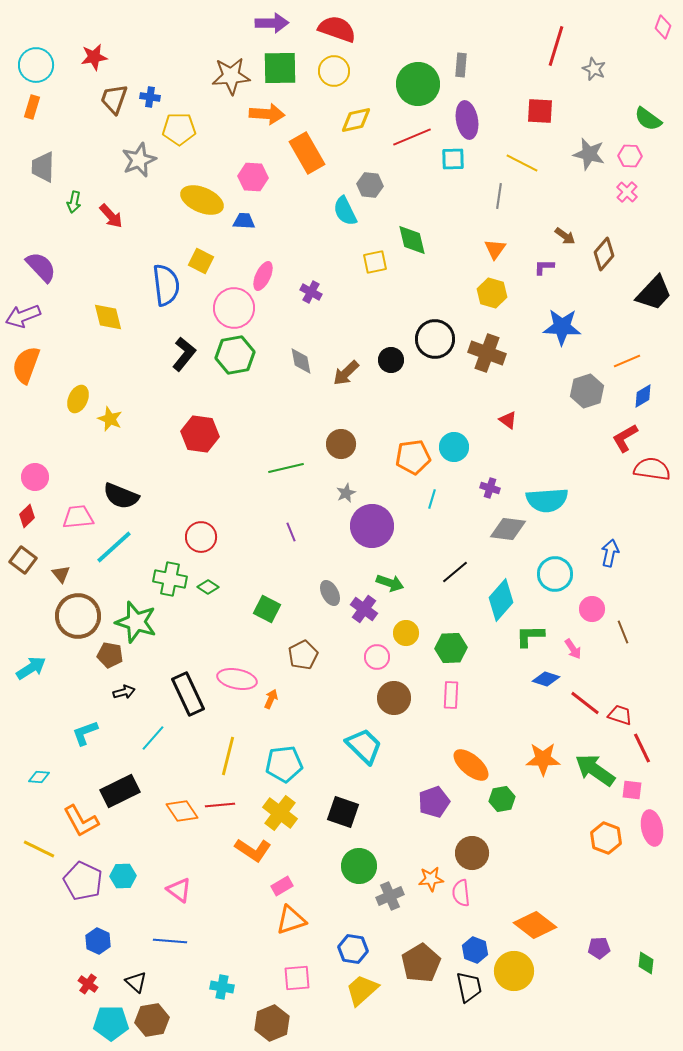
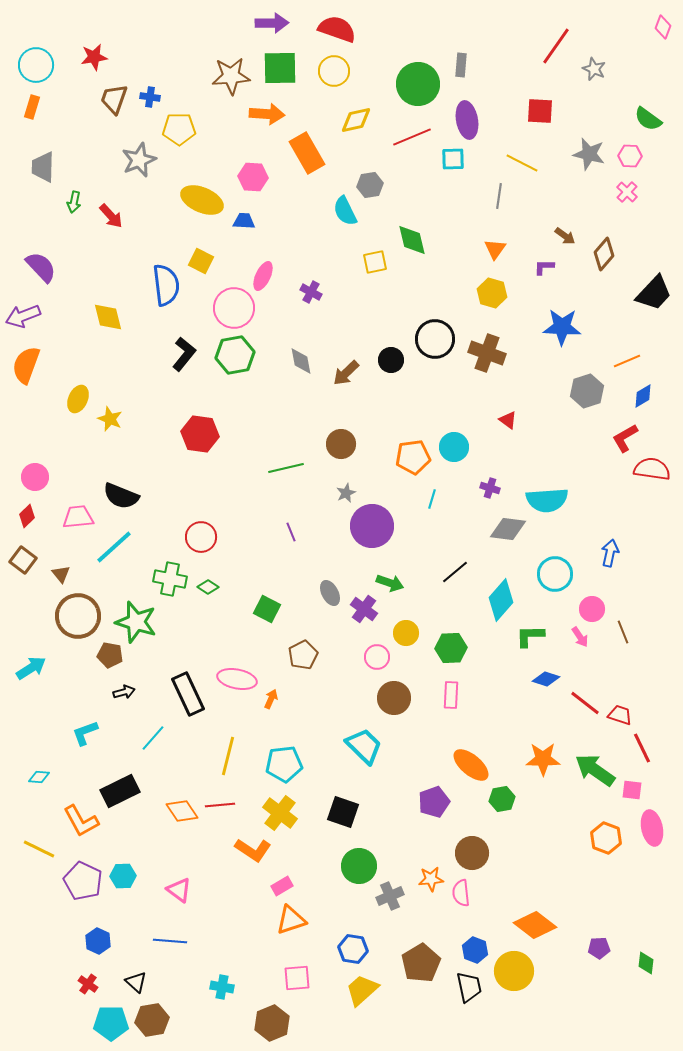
red line at (556, 46): rotated 18 degrees clockwise
gray hexagon at (370, 185): rotated 15 degrees counterclockwise
pink arrow at (573, 649): moved 7 px right, 12 px up
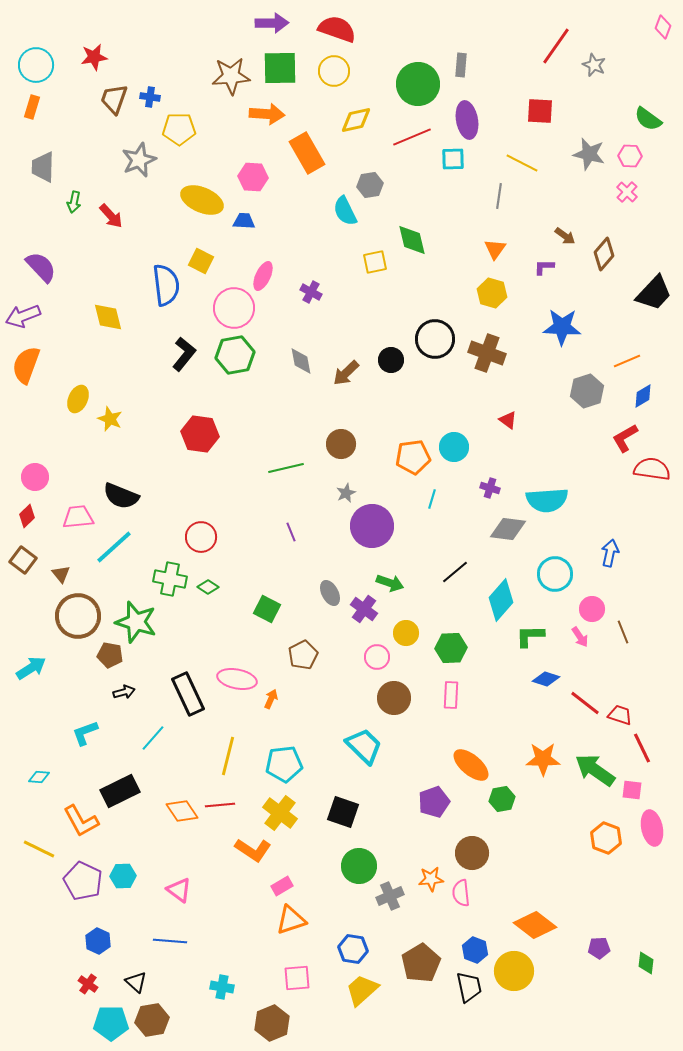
gray star at (594, 69): moved 4 px up
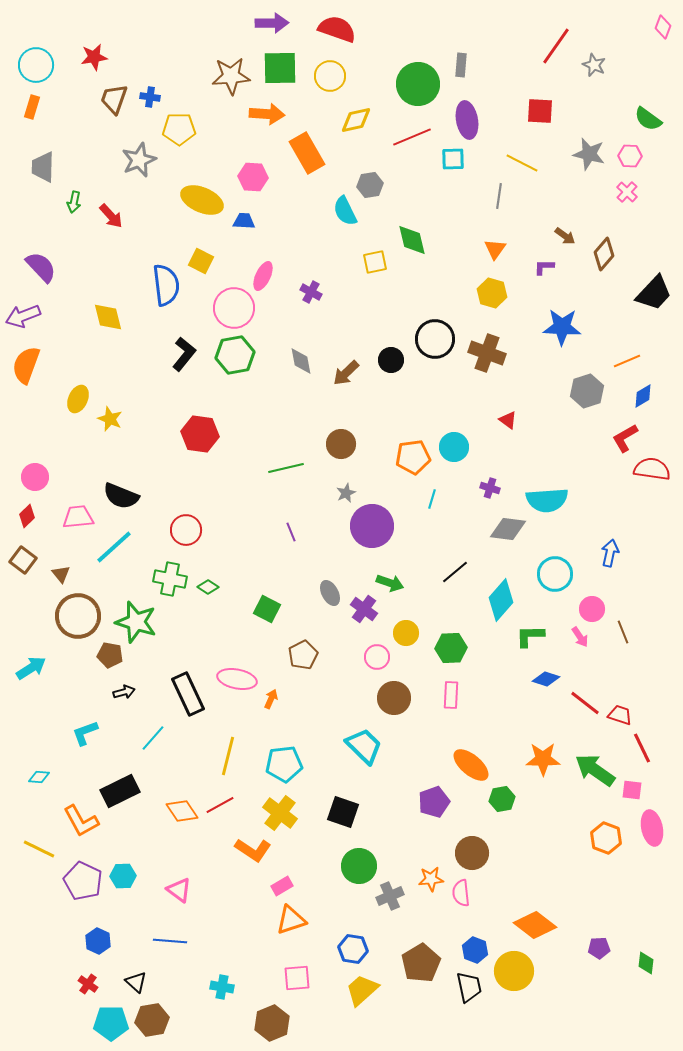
yellow circle at (334, 71): moved 4 px left, 5 px down
red circle at (201, 537): moved 15 px left, 7 px up
red line at (220, 805): rotated 24 degrees counterclockwise
